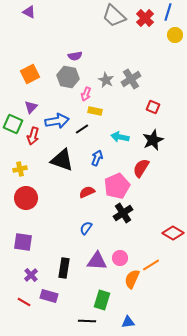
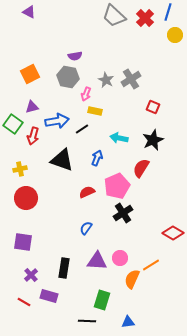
purple triangle at (31, 107): moved 1 px right; rotated 32 degrees clockwise
green square at (13, 124): rotated 12 degrees clockwise
cyan arrow at (120, 137): moved 1 px left, 1 px down
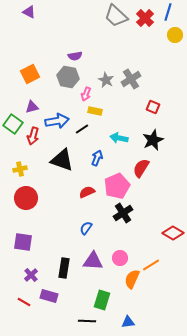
gray trapezoid at (114, 16): moved 2 px right
purple triangle at (97, 261): moved 4 px left
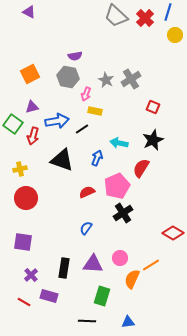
cyan arrow at (119, 138): moved 5 px down
purple triangle at (93, 261): moved 3 px down
green rectangle at (102, 300): moved 4 px up
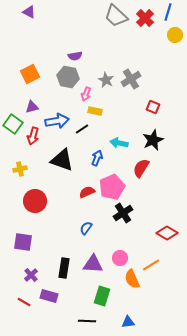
pink pentagon at (117, 186): moved 5 px left, 1 px down
red circle at (26, 198): moved 9 px right, 3 px down
red diamond at (173, 233): moved 6 px left
orange semicircle at (132, 279): rotated 48 degrees counterclockwise
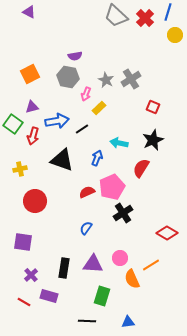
yellow rectangle at (95, 111): moved 4 px right, 3 px up; rotated 56 degrees counterclockwise
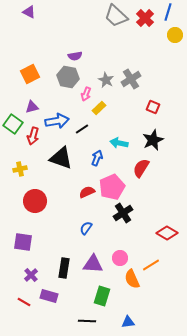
black triangle at (62, 160): moved 1 px left, 2 px up
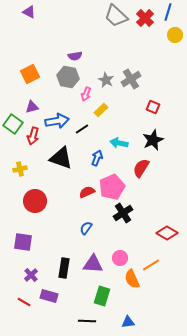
yellow rectangle at (99, 108): moved 2 px right, 2 px down
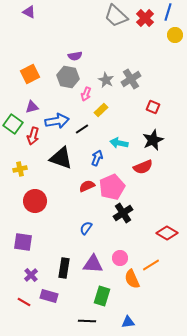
red semicircle at (141, 168): moved 2 px right, 1 px up; rotated 144 degrees counterclockwise
red semicircle at (87, 192): moved 6 px up
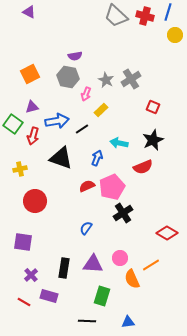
red cross at (145, 18): moved 2 px up; rotated 30 degrees counterclockwise
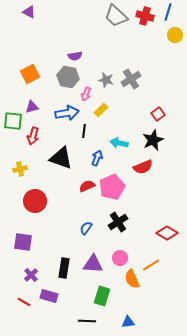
gray star at (106, 80): rotated 14 degrees counterclockwise
red square at (153, 107): moved 5 px right, 7 px down; rotated 32 degrees clockwise
blue arrow at (57, 121): moved 10 px right, 8 px up
green square at (13, 124): moved 3 px up; rotated 30 degrees counterclockwise
black line at (82, 129): moved 2 px right, 2 px down; rotated 48 degrees counterclockwise
black cross at (123, 213): moved 5 px left, 9 px down
